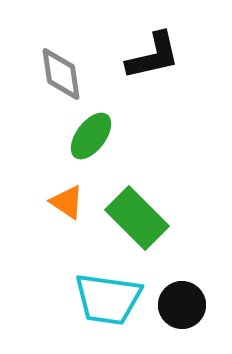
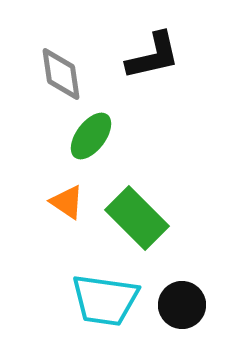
cyan trapezoid: moved 3 px left, 1 px down
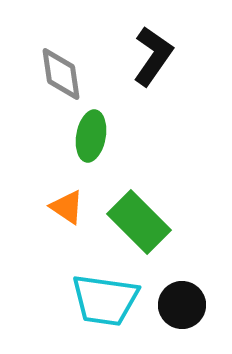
black L-shape: rotated 42 degrees counterclockwise
green ellipse: rotated 27 degrees counterclockwise
orange triangle: moved 5 px down
green rectangle: moved 2 px right, 4 px down
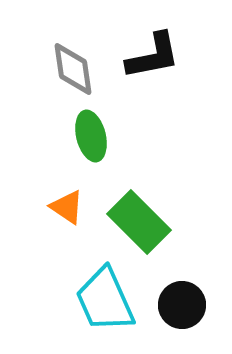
black L-shape: rotated 44 degrees clockwise
gray diamond: moved 12 px right, 5 px up
green ellipse: rotated 24 degrees counterclockwise
cyan trapezoid: rotated 58 degrees clockwise
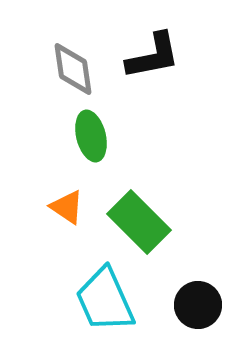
black circle: moved 16 px right
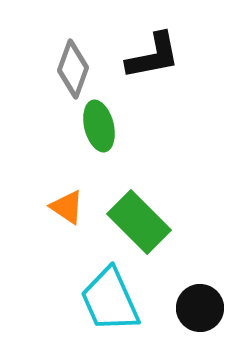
gray diamond: rotated 28 degrees clockwise
green ellipse: moved 8 px right, 10 px up
cyan trapezoid: moved 5 px right
black circle: moved 2 px right, 3 px down
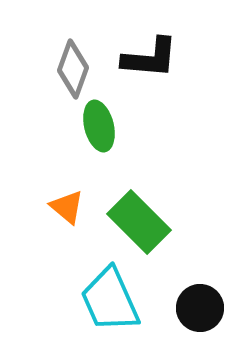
black L-shape: moved 3 px left, 2 px down; rotated 16 degrees clockwise
orange triangle: rotated 6 degrees clockwise
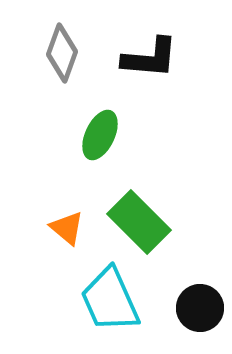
gray diamond: moved 11 px left, 16 px up
green ellipse: moved 1 px right, 9 px down; rotated 39 degrees clockwise
orange triangle: moved 21 px down
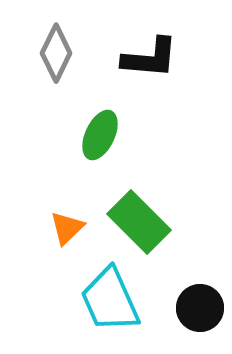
gray diamond: moved 6 px left; rotated 6 degrees clockwise
orange triangle: rotated 36 degrees clockwise
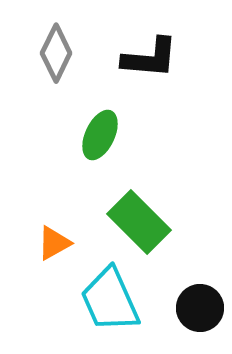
orange triangle: moved 13 px left, 15 px down; rotated 15 degrees clockwise
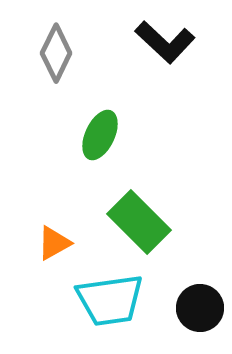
black L-shape: moved 15 px right, 16 px up; rotated 38 degrees clockwise
cyan trapezoid: rotated 74 degrees counterclockwise
